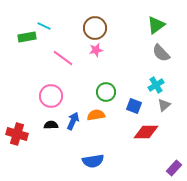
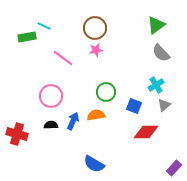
blue semicircle: moved 1 px right, 3 px down; rotated 40 degrees clockwise
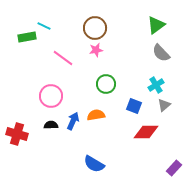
green circle: moved 8 px up
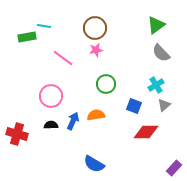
cyan line: rotated 16 degrees counterclockwise
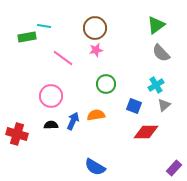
blue semicircle: moved 1 px right, 3 px down
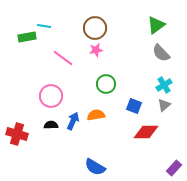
cyan cross: moved 8 px right
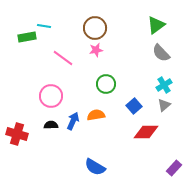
blue square: rotated 28 degrees clockwise
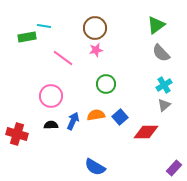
blue square: moved 14 px left, 11 px down
